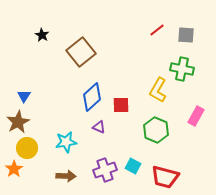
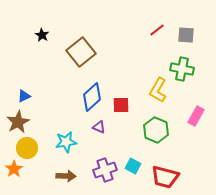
blue triangle: rotated 32 degrees clockwise
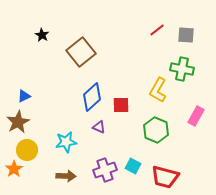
yellow circle: moved 2 px down
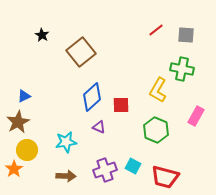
red line: moved 1 px left
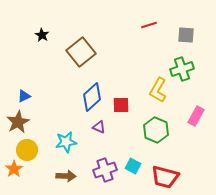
red line: moved 7 px left, 5 px up; rotated 21 degrees clockwise
green cross: rotated 30 degrees counterclockwise
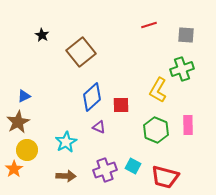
pink rectangle: moved 8 px left, 9 px down; rotated 30 degrees counterclockwise
cyan star: rotated 20 degrees counterclockwise
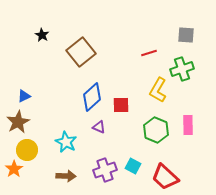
red line: moved 28 px down
cyan star: rotated 15 degrees counterclockwise
red trapezoid: rotated 28 degrees clockwise
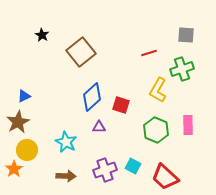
red square: rotated 18 degrees clockwise
purple triangle: rotated 24 degrees counterclockwise
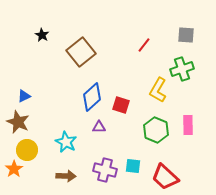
red line: moved 5 px left, 8 px up; rotated 35 degrees counterclockwise
brown star: rotated 20 degrees counterclockwise
cyan square: rotated 21 degrees counterclockwise
purple cross: rotated 35 degrees clockwise
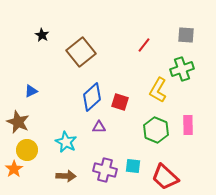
blue triangle: moved 7 px right, 5 px up
red square: moved 1 px left, 3 px up
